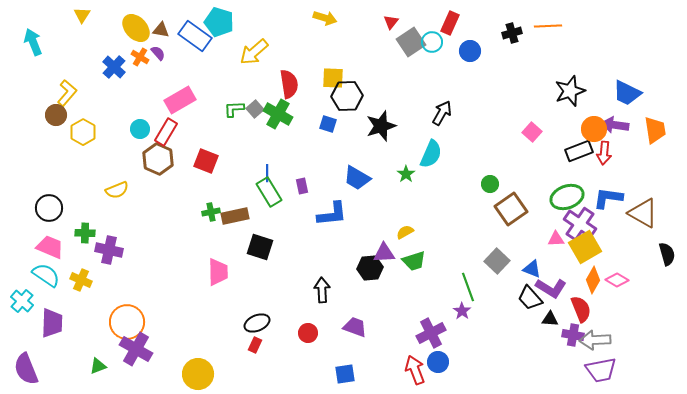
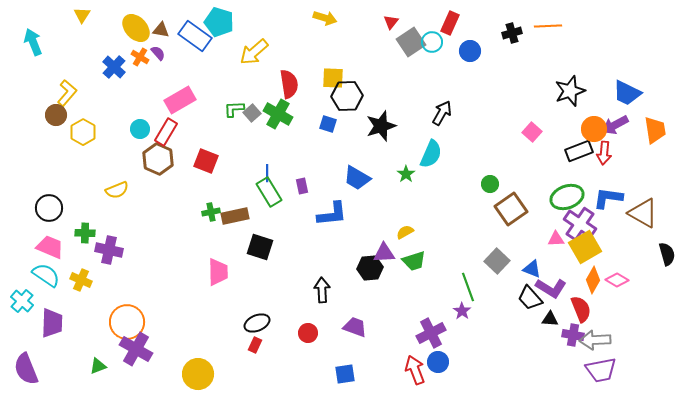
gray square at (255, 109): moved 3 px left, 4 px down
purple arrow at (615, 125): rotated 36 degrees counterclockwise
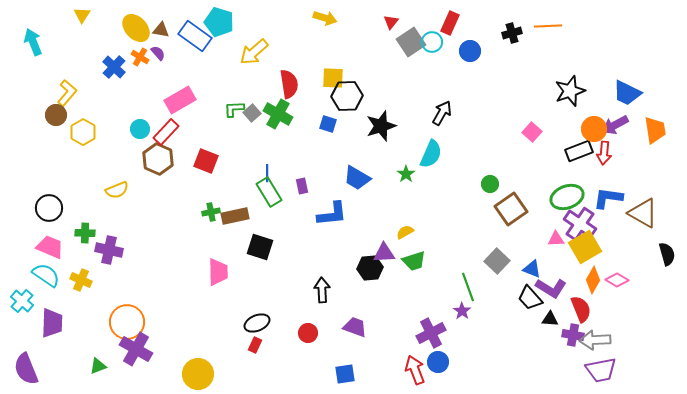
red rectangle at (166, 132): rotated 12 degrees clockwise
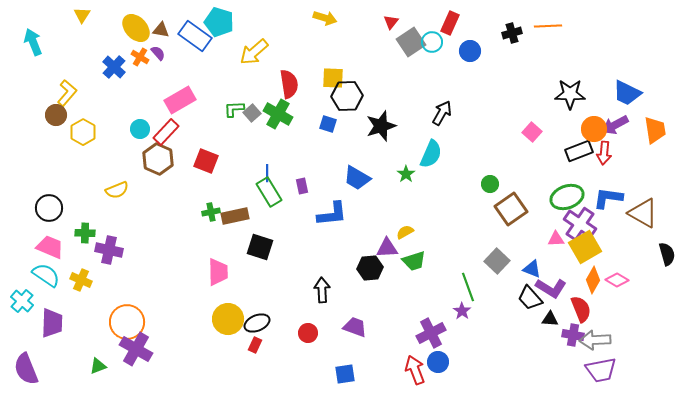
black star at (570, 91): moved 3 px down; rotated 20 degrees clockwise
purple triangle at (384, 253): moved 3 px right, 5 px up
yellow circle at (198, 374): moved 30 px right, 55 px up
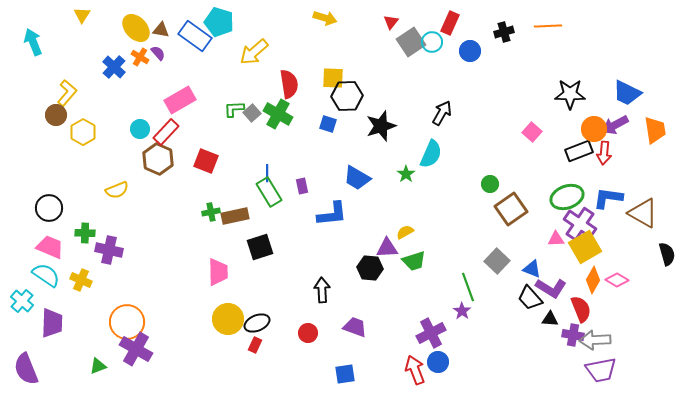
black cross at (512, 33): moved 8 px left, 1 px up
black square at (260, 247): rotated 36 degrees counterclockwise
black hexagon at (370, 268): rotated 10 degrees clockwise
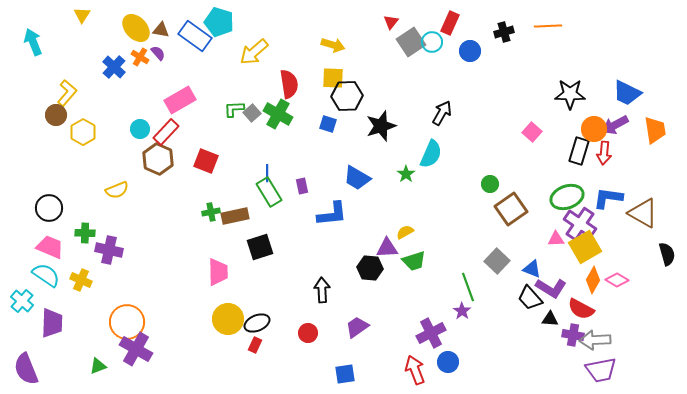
yellow arrow at (325, 18): moved 8 px right, 27 px down
black rectangle at (579, 151): rotated 52 degrees counterclockwise
red semicircle at (581, 309): rotated 140 degrees clockwise
purple trapezoid at (355, 327): moved 2 px right; rotated 55 degrees counterclockwise
blue circle at (438, 362): moved 10 px right
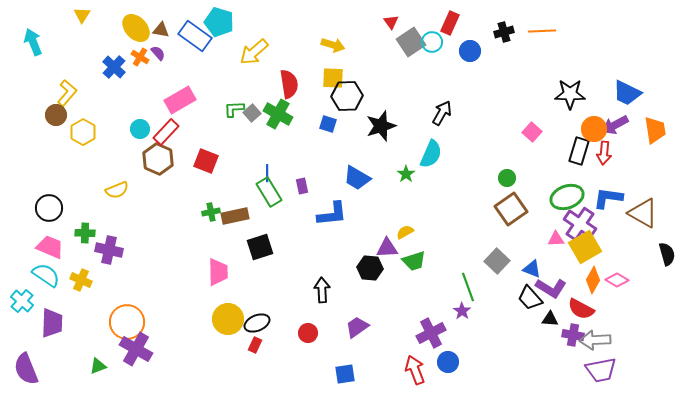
red triangle at (391, 22): rotated 14 degrees counterclockwise
orange line at (548, 26): moved 6 px left, 5 px down
green circle at (490, 184): moved 17 px right, 6 px up
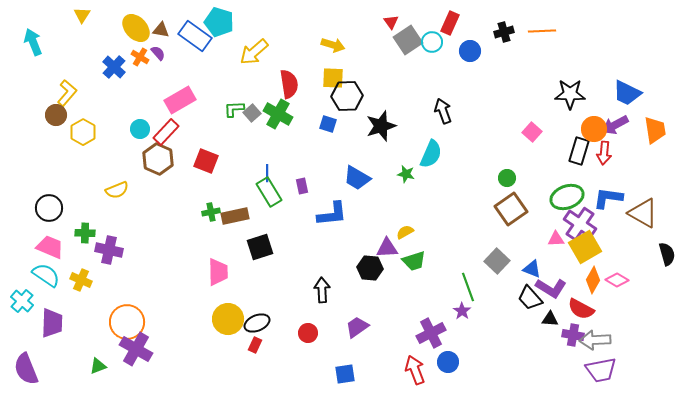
gray square at (411, 42): moved 3 px left, 2 px up
black arrow at (442, 113): moved 1 px right, 2 px up; rotated 50 degrees counterclockwise
green star at (406, 174): rotated 24 degrees counterclockwise
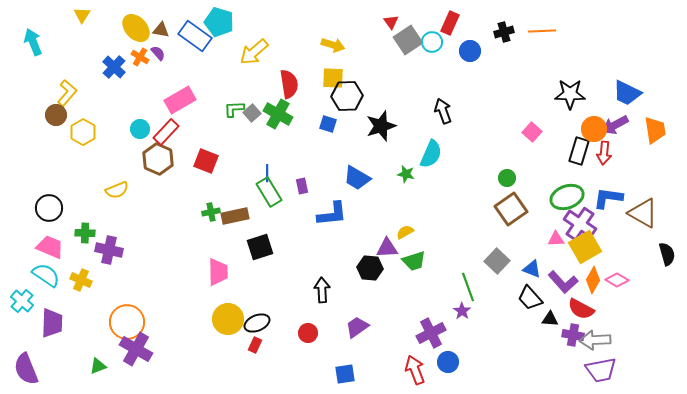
purple L-shape at (551, 288): moved 12 px right, 6 px up; rotated 16 degrees clockwise
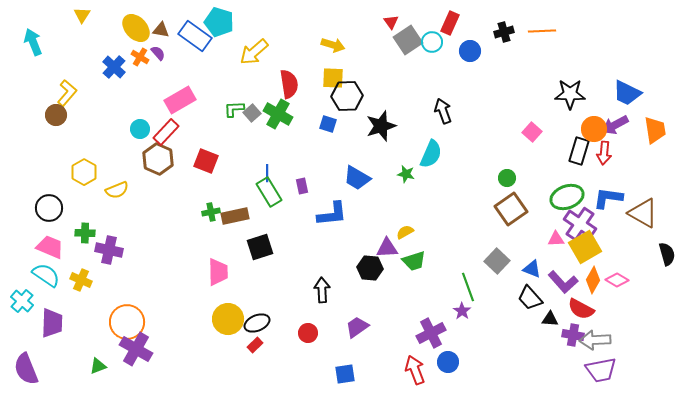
yellow hexagon at (83, 132): moved 1 px right, 40 px down
red rectangle at (255, 345): rotated 21 degrees clockwise
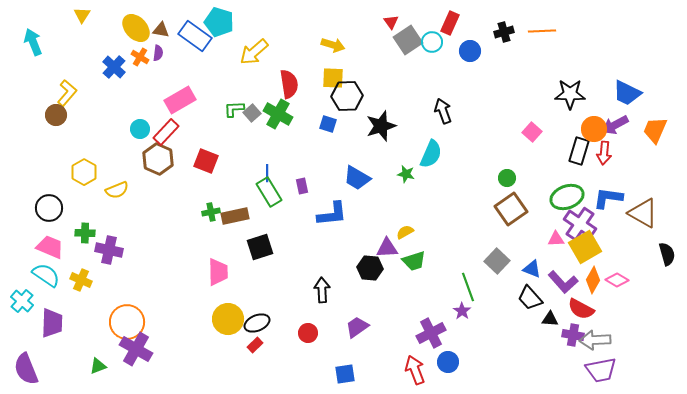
purple semicircle at (158, 53): rotated 49 degrees clockwise
orange trapezoid at (655, 130): rotated 148 degrees counterclockwise
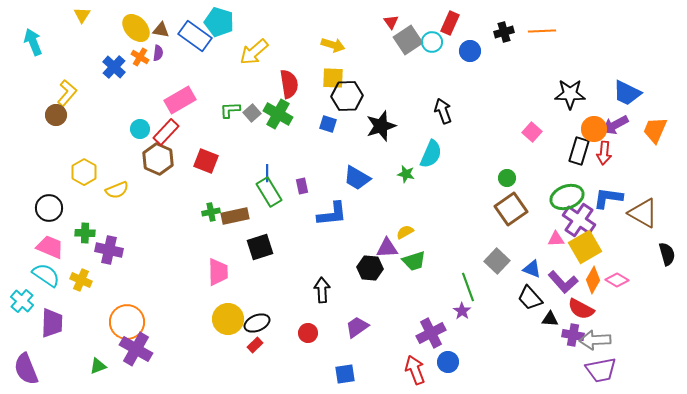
green L-shape at (234, 109): moved 4 px left, 1 px down
purple cross at (580, 224): moved 1 px left, 4 px up
